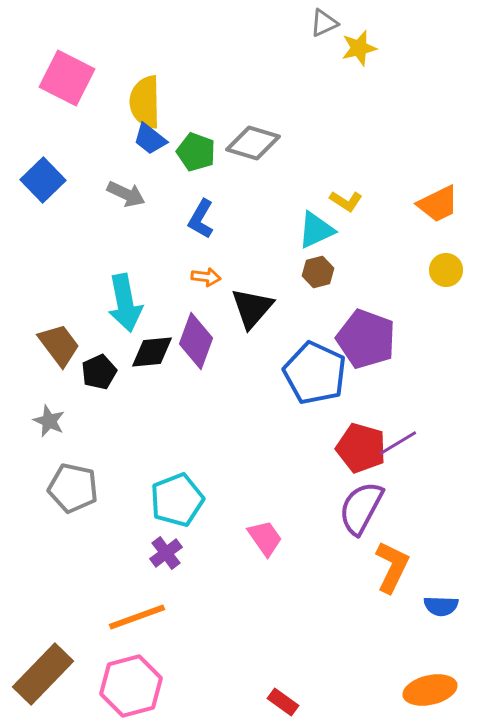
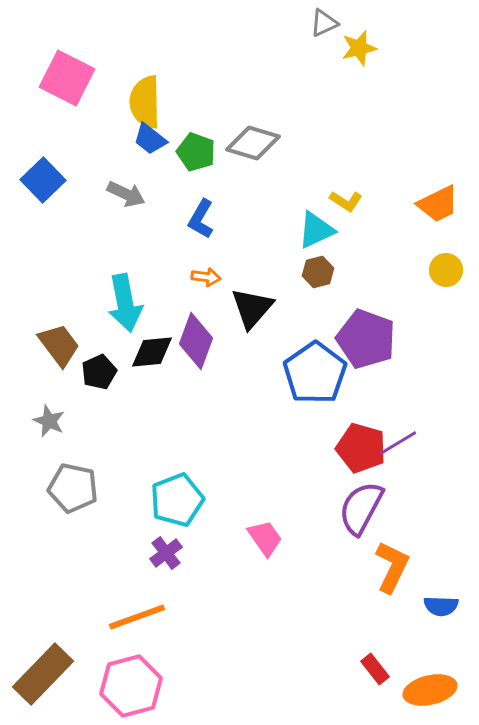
blue pentagon: rotated 12 degrees clockwise
red rectangle: moved 92 px right, 33 px up; rotated 16 degrees clockwise
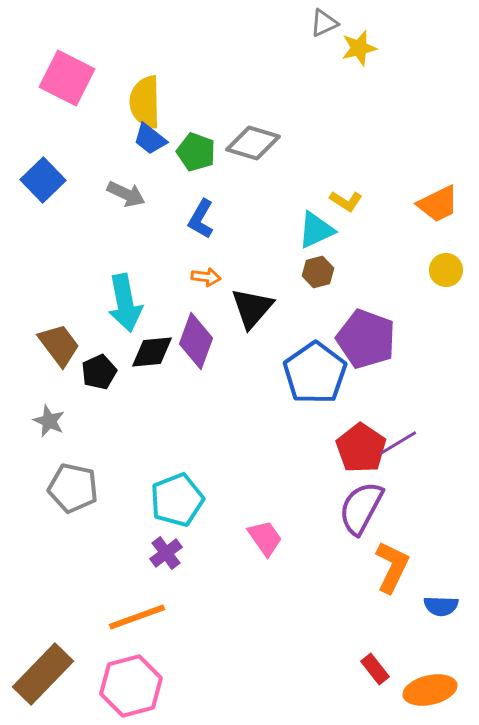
red pentagon: rotated 18 degrees clockwise
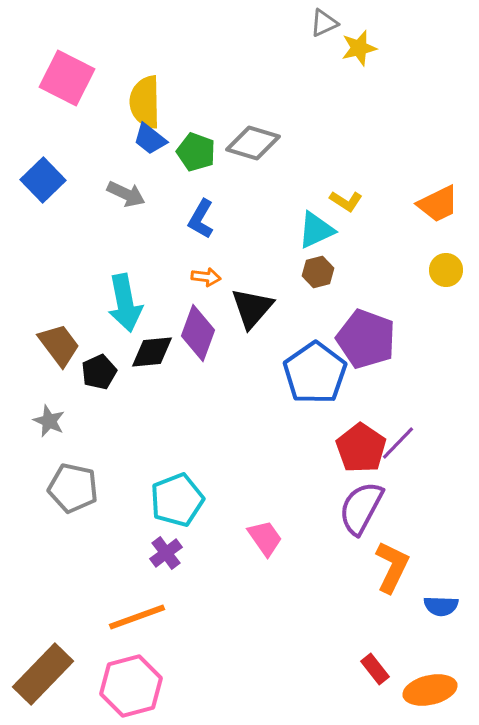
purple diamond: moved 2 px right, 8 px up
purple line: rotated 15 degrees counterclockwise
